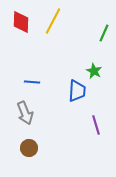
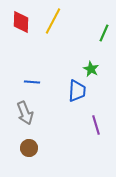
green star: moved 3 px left, 2 px up
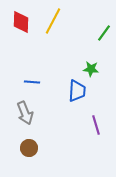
green line: rotated 12 degrees clockwise
green star: rotated 21 degrees counterclockwise
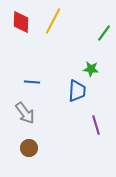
gray arrow: rotated 15 degrees counterclockwise
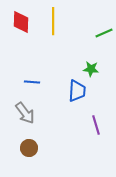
yellow line: rotated 28 degrees counterclockwise
green line: rotated 30 degrees clockwise
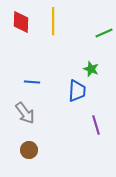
green star: rotated 14 degrees clockwise
brown circle: moved 2 px down
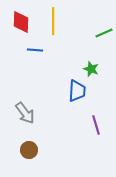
blue line: moved 3 px right, 32 px up
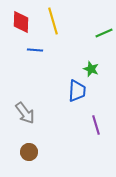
yellow line: rotated 16 degrees counterclockwise
brown circle: moved 2 px down
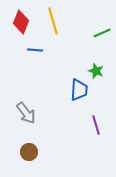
red diamond: rotated 20 degrees clockwise
green line: moved 2 px left
green star: moved 5 px right, 2 px down
blue trapezoid: moved 2 px right, 1 px up
gray arrow: moved 1 px right
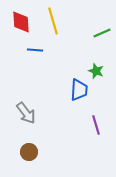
red diamond: rotated 25 degrees counterclockwise
